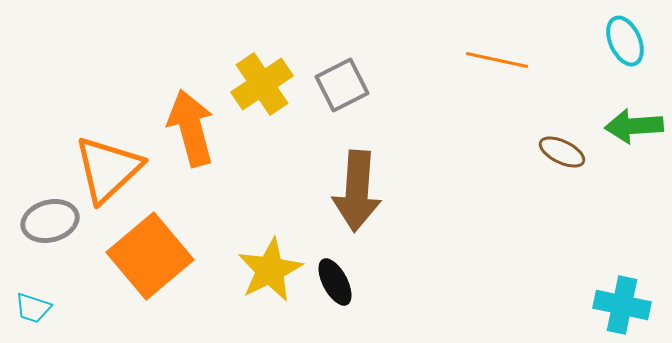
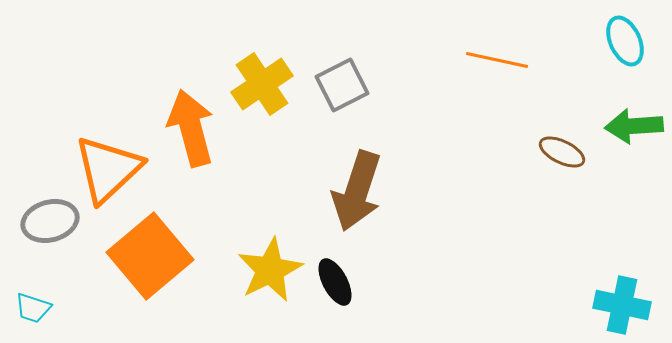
brown arrow: rotated 14 degrees clockwise
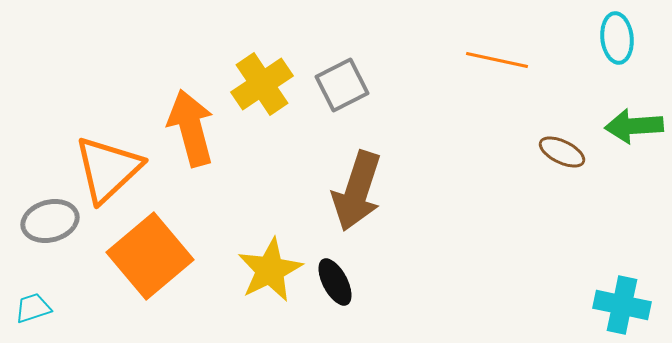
cyan ellipse: moved 8 px left, 3 px up; rotated 18 degrees clockwise
cyan trapezoid: rotated 144 degrees clockwise
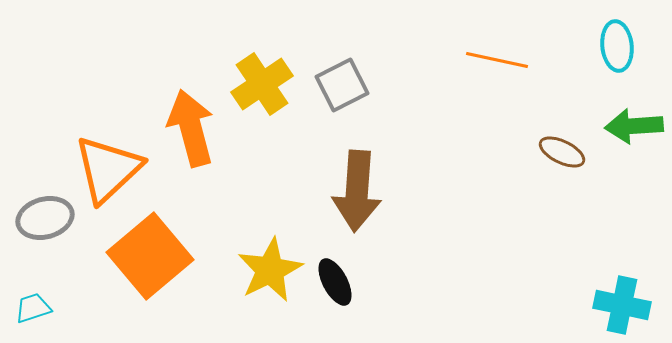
cyan ellipse: moved 8 px down
brown arrow: rotated 14 degrees counterclockwise
gray ellipse: moved 5 px left, 3 px up
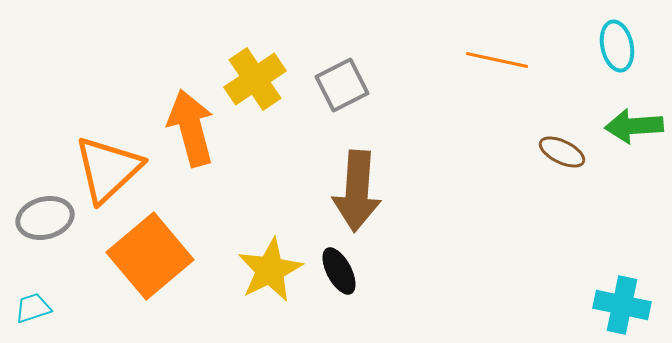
cyan ellipse: rotated 6 degrees counterclockwise
yellow cross: moved 7 px left, 5 px up
black ellipse: moved 4 px right, 11 px up
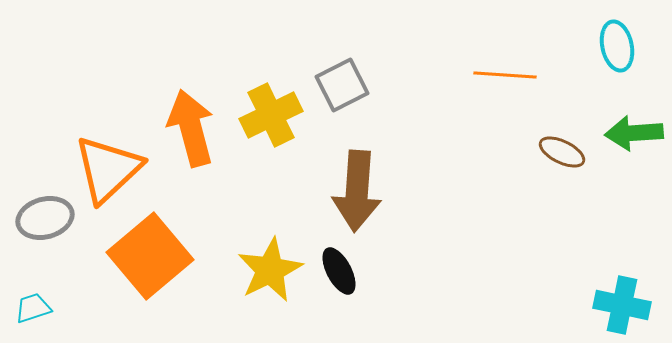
orange line: moved 8 px right, 15 px down; rotated 8 degrees counterclockwise
yellow cross: moved 16 px right, 36 px down; rotated 8 degrees clockwise
green arrow: moved 7 px down
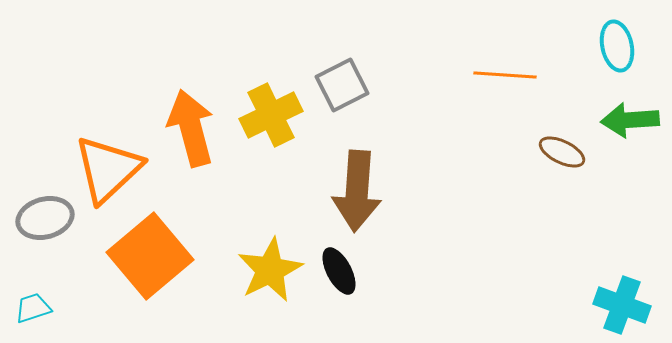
green arrow: moved 4 px left, 13 px up
cyan cross: rotated 8 degrees clockwise
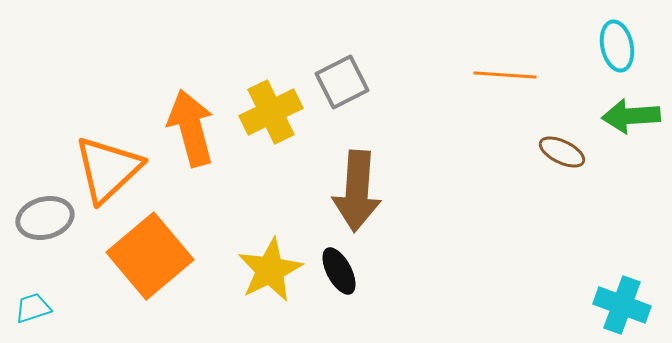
gray square: moved 3 px up
yellow cross: moved 3 px up
green arrow: moved 1 px right, 4 px up
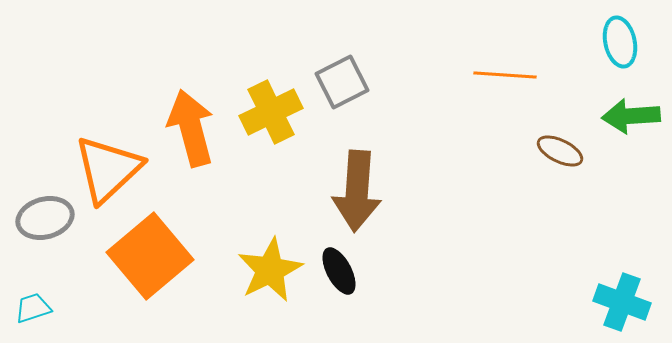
cyan ellipse: moved 3 px right, 4 px up
brown ellipse: moved 2 px left, 1 px up
cyan cross: moved 3 px up
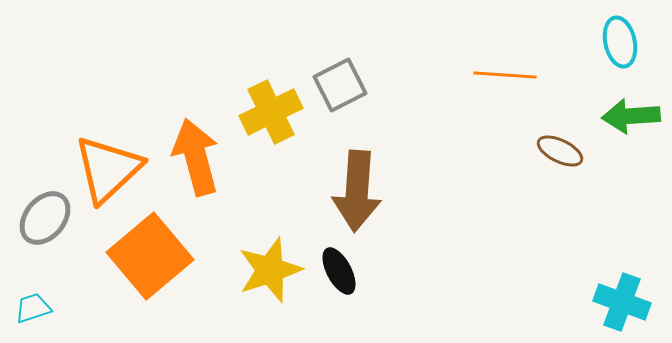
gray square: moved 2 px left, 3 px down
orange arrow: moved 5 px right, 29 px down
gray ellipse: rotated 36 degrees counterclockwise
yellow star: rotated 8 degrees clockwise
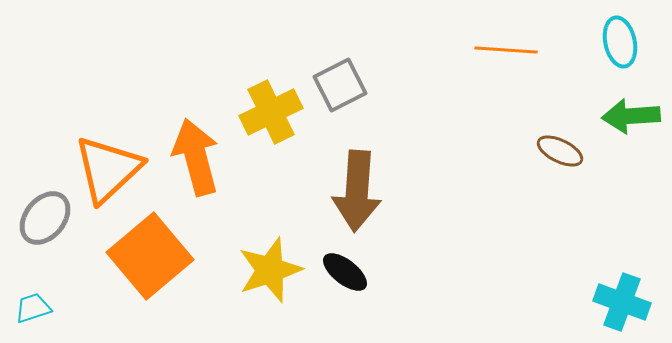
orange line: moved 1 px right, 25 px up
black ellipse: moved 6 px right, 1 px down; rotated 24 degrees counterclockwise
